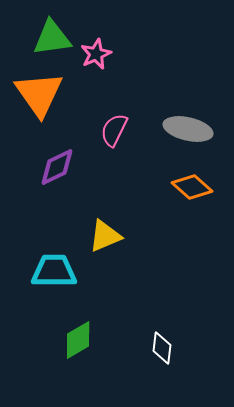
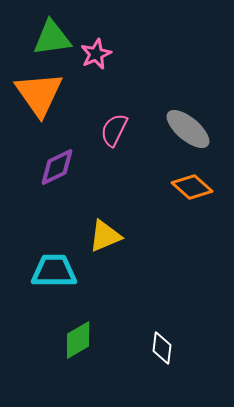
gray ellipse: rotated 27 degrees clockwise
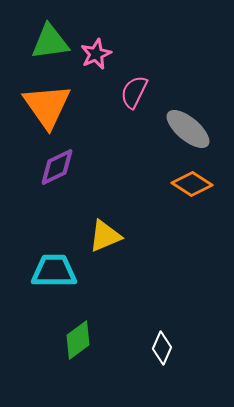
green triangle: moved 2 px left, 4 px down
orange triangle: moved 8 px right, 12 px down
pink semicircle: moved 20 px right, 38 px up
orange diamond: moved 3 px up; rotated 9 degrees counterclockwise
green diamond: rotated 6 degrees counterclockwise
white diamond: rotated 16 degrees clockwise
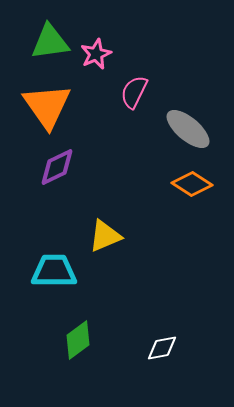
white diamond: rotated 56 degrees clockwise
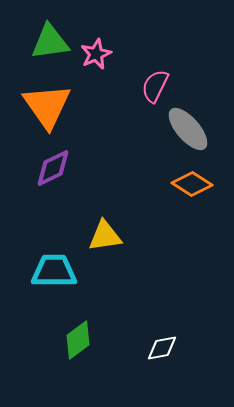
pink semicircle: moved 21 px right, 6 px up
gray ellipse: rotated 9 degrees clockwise
purple diamond: moved 4 px left, 1 px down
yellow triangle: rotated 15 degrees clockwise
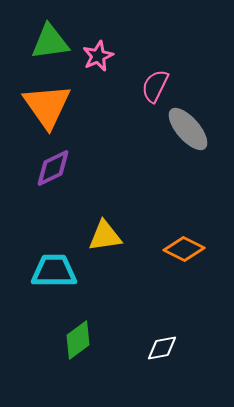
pink star: moved 2 px right, 2 px down
orange diamond: moved 8 px left, 65 px down; rotated 6 degrees counterclockwise
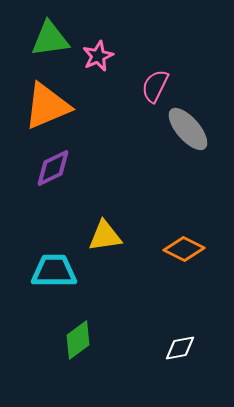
green triangle: moved 3 px up
orange triangle: rotated 42 degrees clockwise
white diamond: moved 18 px right
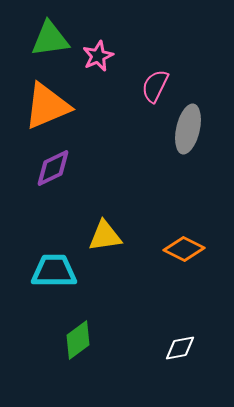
gray ellipse: rotated 54 degrees clockwise
